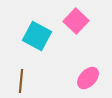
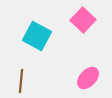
pink square: moved 7 px right, 1 px up
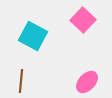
cyan square: moved 4 px left
pink ellipse: moved 1 px left, 4 px down
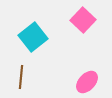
cyan square: moved 1 px down; rotated 24 degrees clockwise
brown line: moved 4 px up
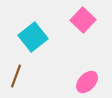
brown line: moved 5 px left, 1 px up; rotated 15 degrees clockwise
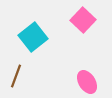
pink ellipse: rotated 75 degrees counterclockwise
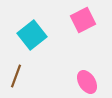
pink square: rotated 20 degrees clockwise
cyan square: moved 1 px left, 2 px up
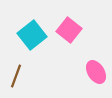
pink square: moved 14 px left, 10 px down; rotated 25 degrees counterclockwise
pink ellipse: moved 9 px right, 10 px up
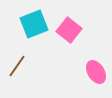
cyan square: moved 2 px right, 11 px up; rotated 16 degrees clockwise
brown line: moved 1 px right, 10 px up; rotated 15 degrees clockwise
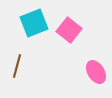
cyan square: moved 1 px up
brown line: rotated 20 degrees counterclockwise
